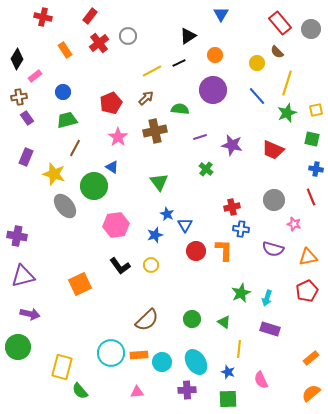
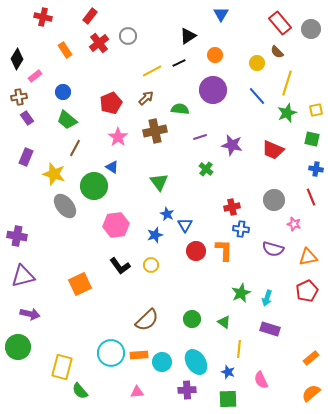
green trapezoid at (67, 120): rotated 125 degrees counterclockwise
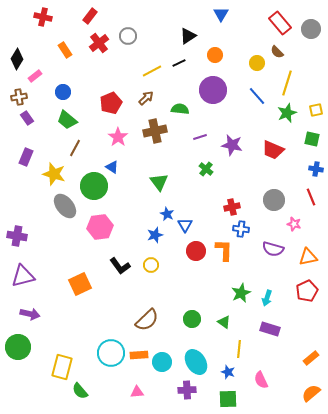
pink hexagon at (116, 225): moved 16 px left, 2 px down
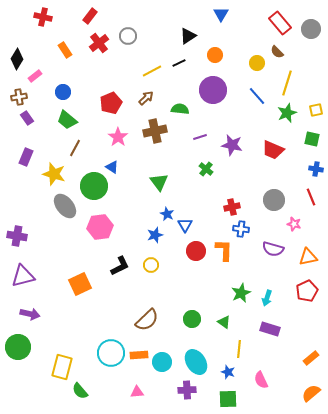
black L-shape at (120, 266): rotated 80 degrees counterclockwise
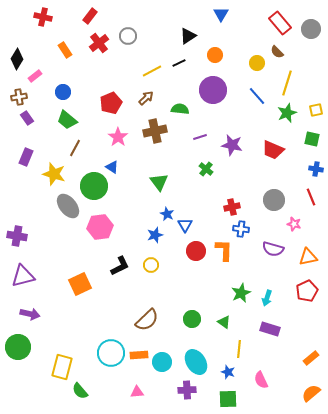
gray ellipse at (65, 206): moved 3 px right
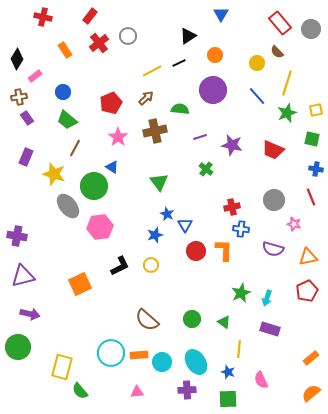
brown semicircle at (147, 320): rotated 85 degrees clockwise
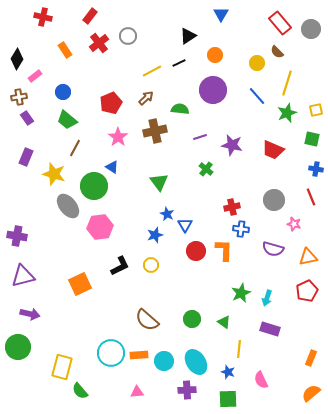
orange rectangle at (311, 358): rotated 28 degrees counterclockwise
cyan circle at (162, 362): moved 2 px right, 1 px up
